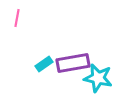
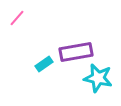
pink line: rotated 30 degrees clockwise
purple rectangle: moved 3 px right, 11 px up
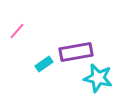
pink line: moved 13 px down
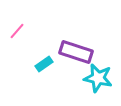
purple rectangle: rotated 28 degrees clockwise
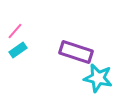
pink line: moved 2 px left
cyan rectangle: moved 26 px left, 14 px up
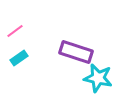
pink line: rotated 12 degrees clockwise
cyan rectangle: moved 1 px right, 8 px down
